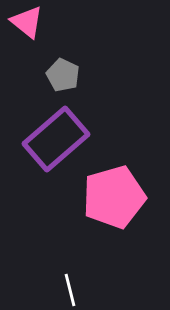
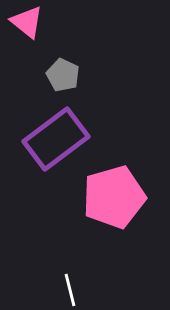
purple rectangle: rotated 4 degrees clockwise
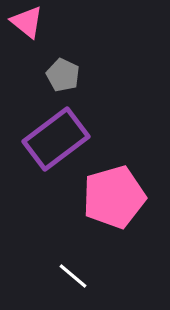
white line: moved 3 px right, 14 px up; rotated 36 degrees counterclockwise
